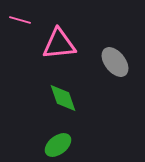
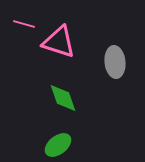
pink line: moved 4 px right, 4 px down
pink triangle: moved 2 px up; rotated 24 degrees clockwise
gray ellipse: rotated 32 degrees clockwise
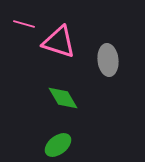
gray ellipse: moved 7 px left, 2 px up
green diamond: rotated 12 degrees counterclockwise
